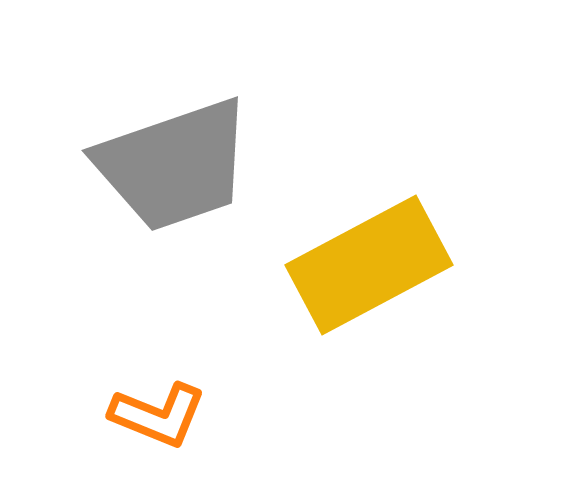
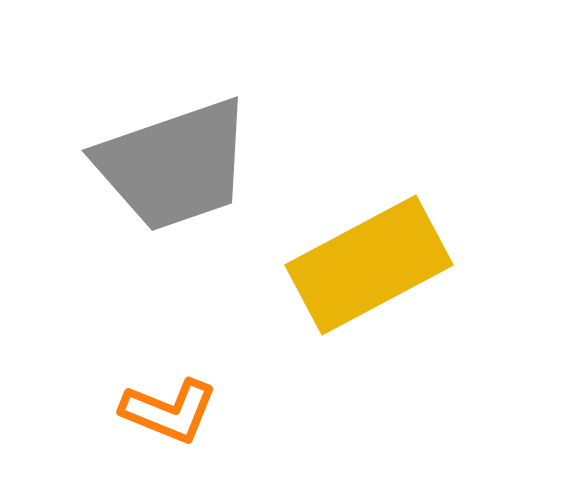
orange L-shape: moved 11 px right, 4 px up
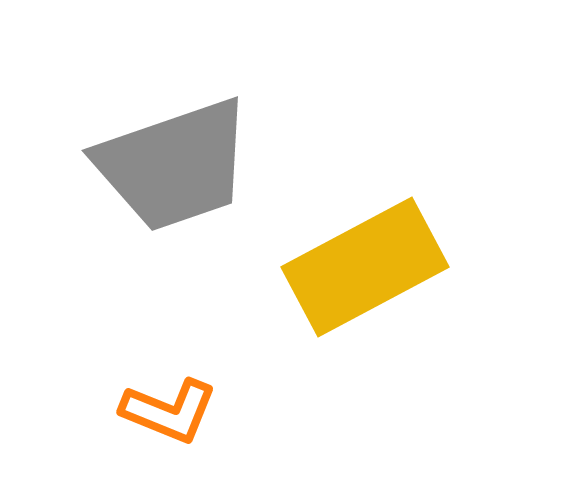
yellow rectangle: moved 4 px left, 2 px down
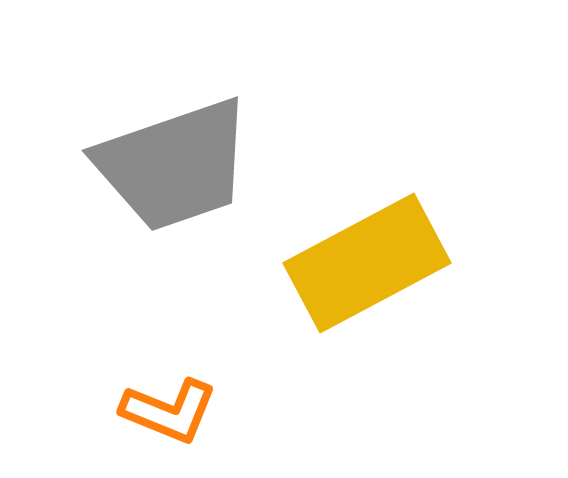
yellow rectangle: moved 2 px right, 4 px up
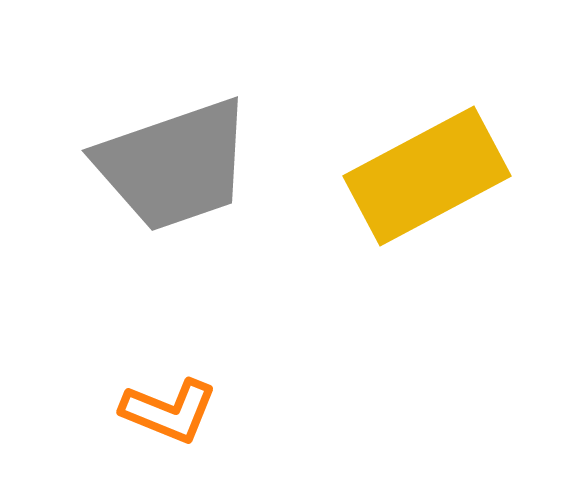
yellow rectangle: moved 60 px right, 87 px up
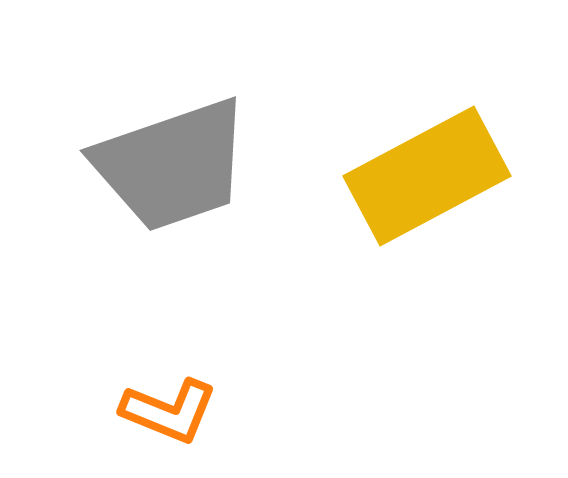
gray trapezoid: moved 2 px left
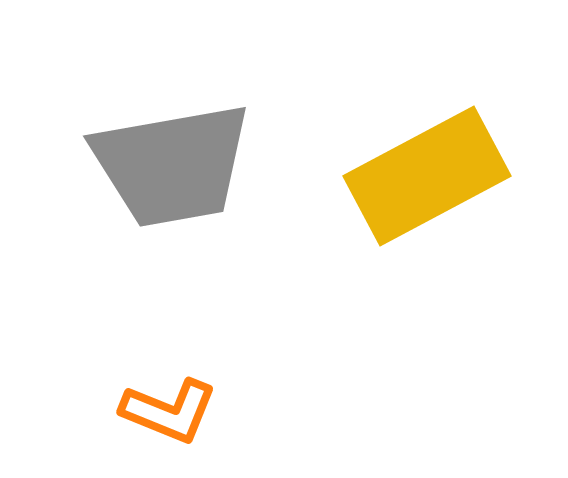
gray trapezoid: rotated 9 degrees clockwise
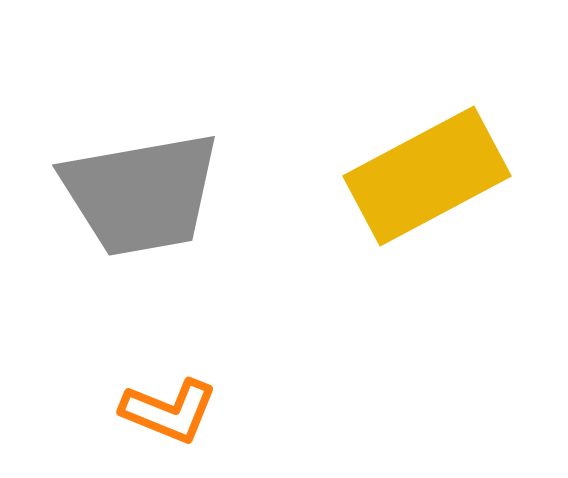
gray trapezoid: moved 31 px left, 29 px down
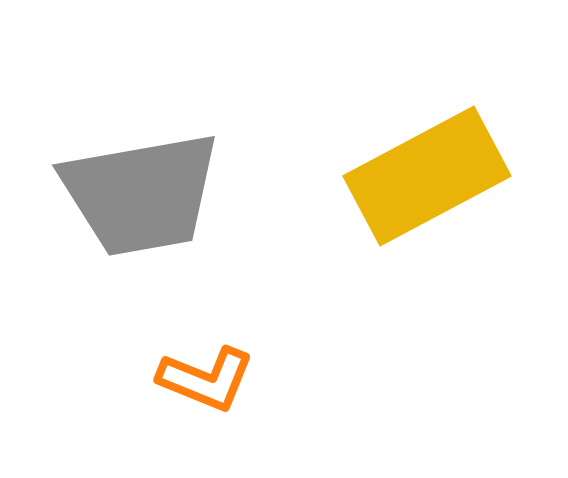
orange L-shape: moved 37 px right, 32 px up
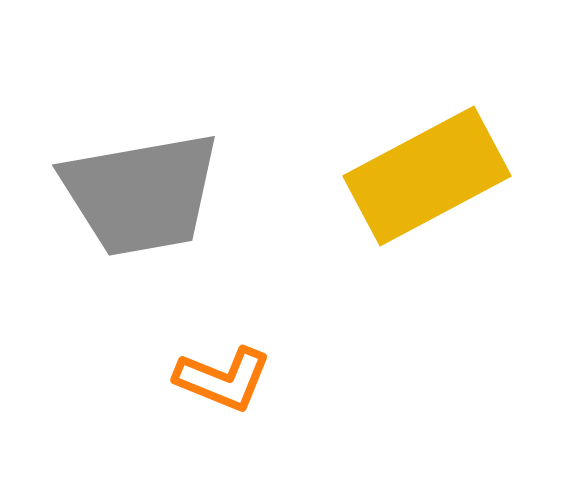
orange L-shape: moved 17 px right
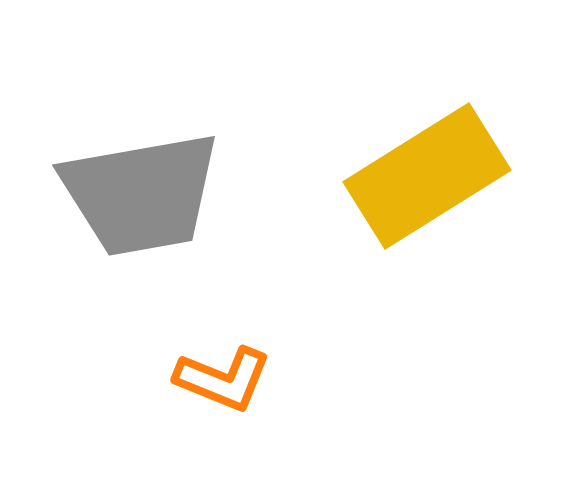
yellow rectangle: rotated 4 degrees counterclockwise
